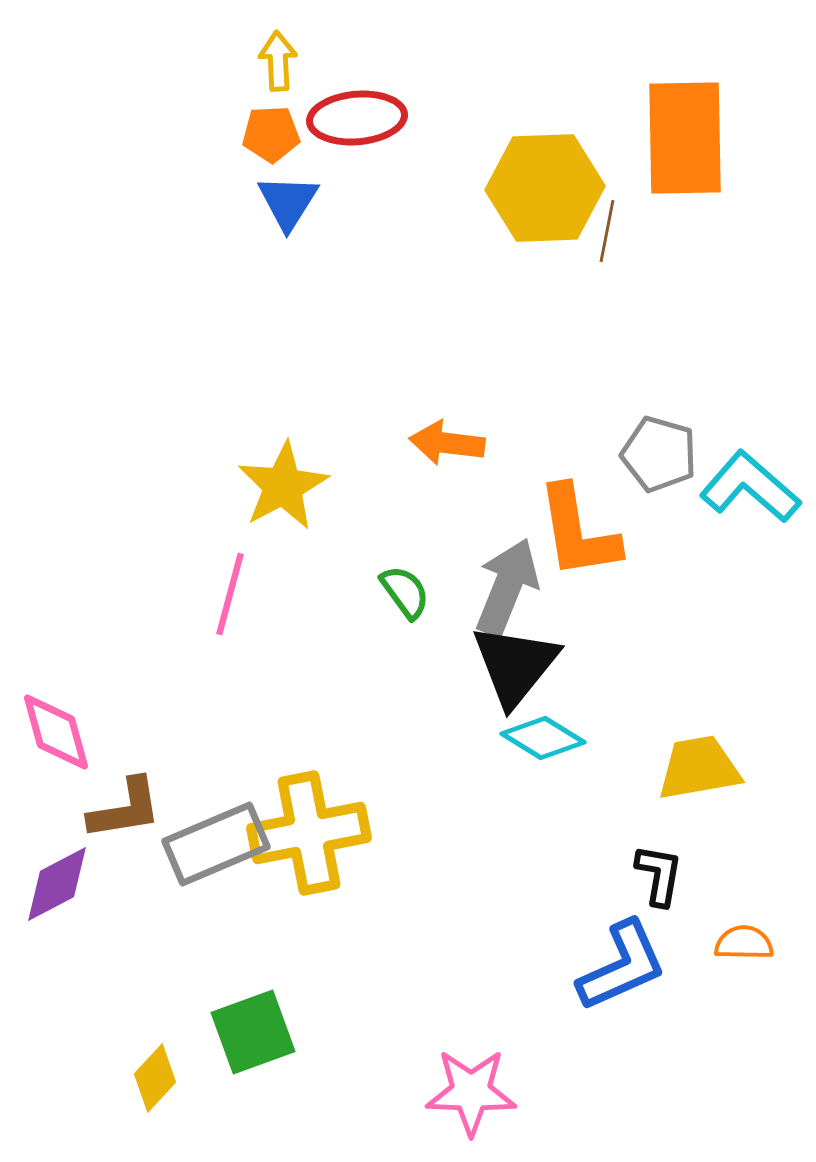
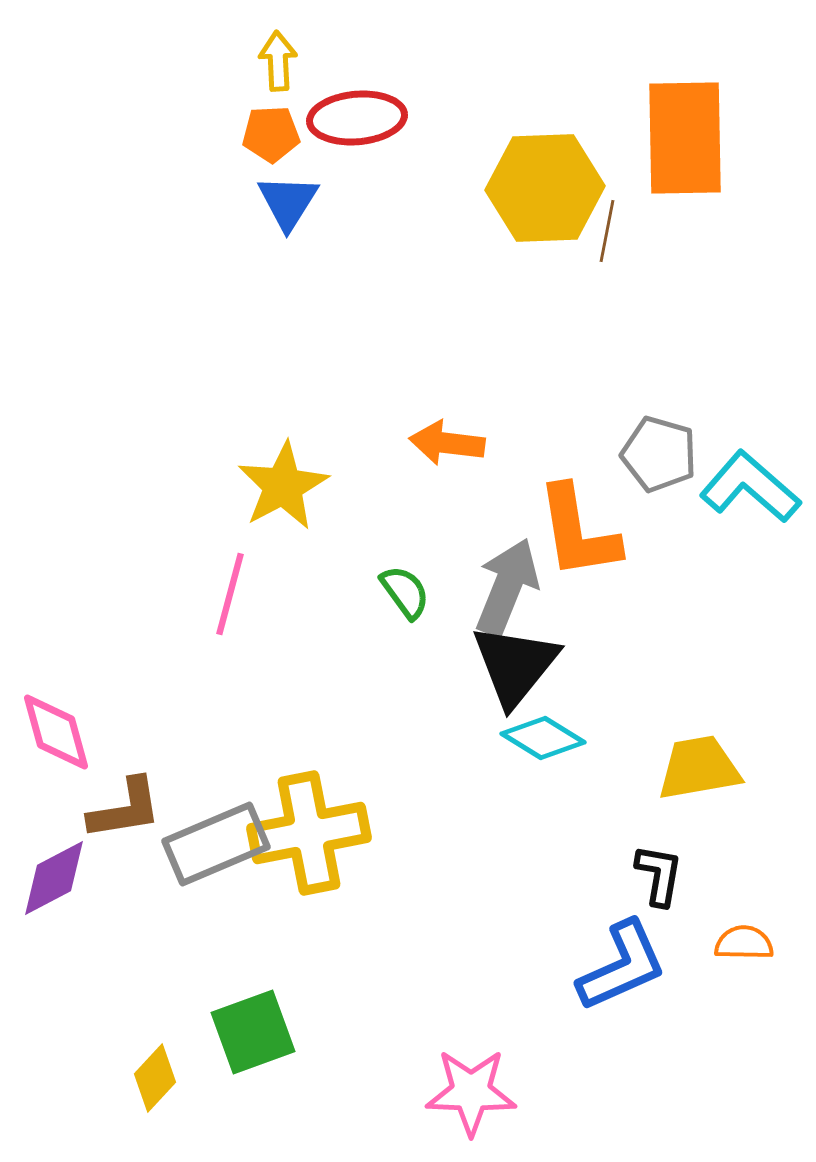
purple diamond: moved 3 px left, 6 px up
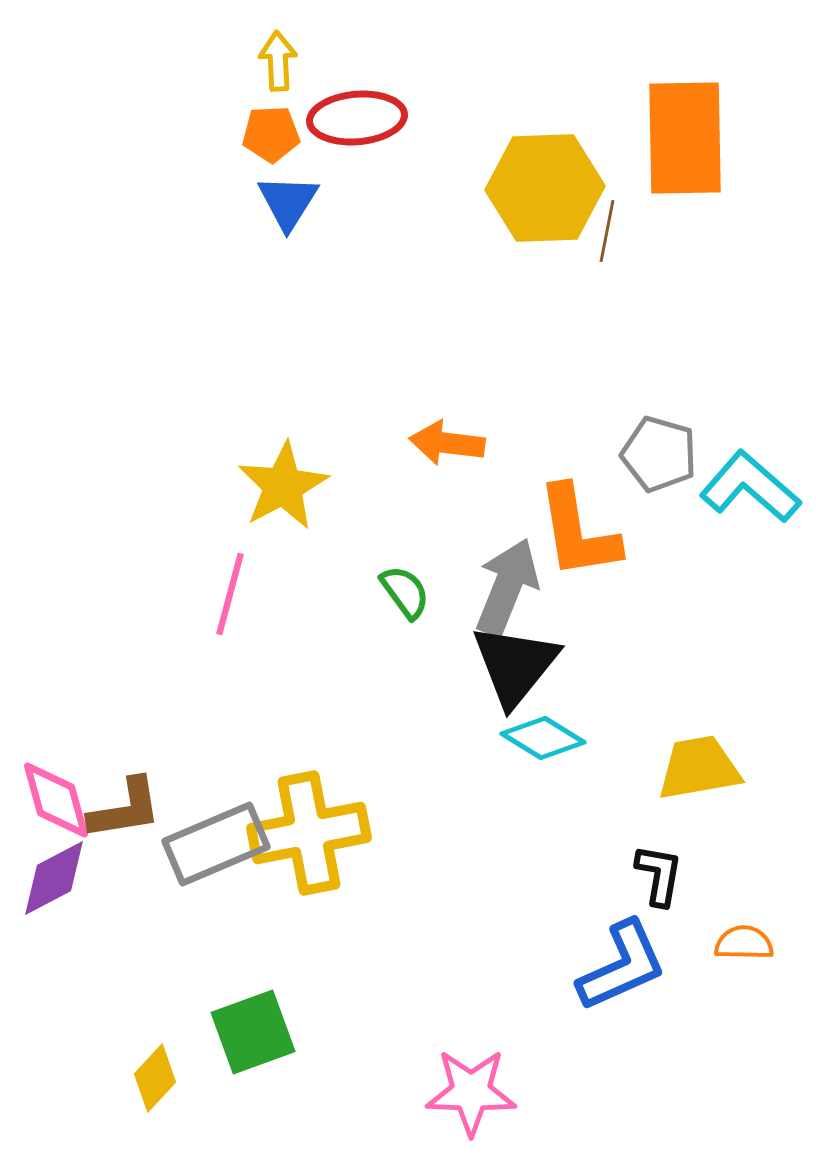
pink diamond: moved 68 px down
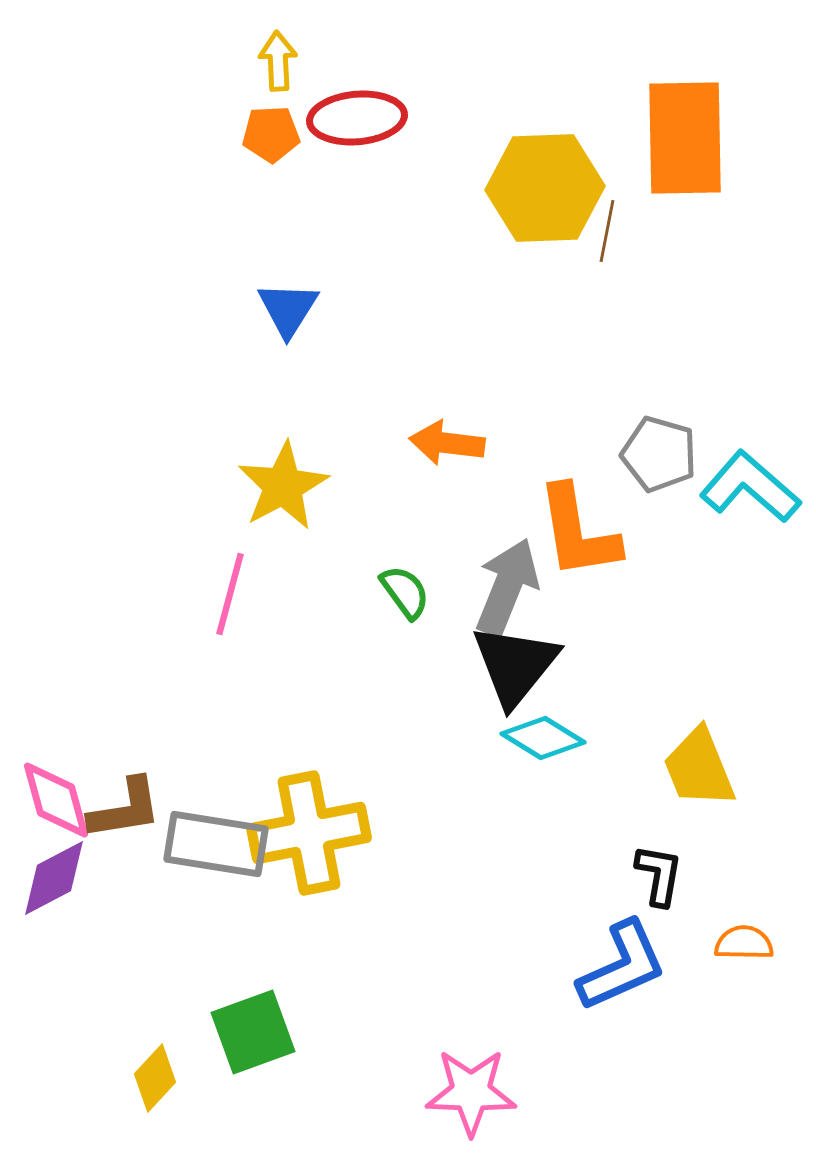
blue triangle: moved 107 px down
yellow trapezoid: rotated 102 degrees counterclockwise
gray rectangle: rotated 32 degrees clockwise
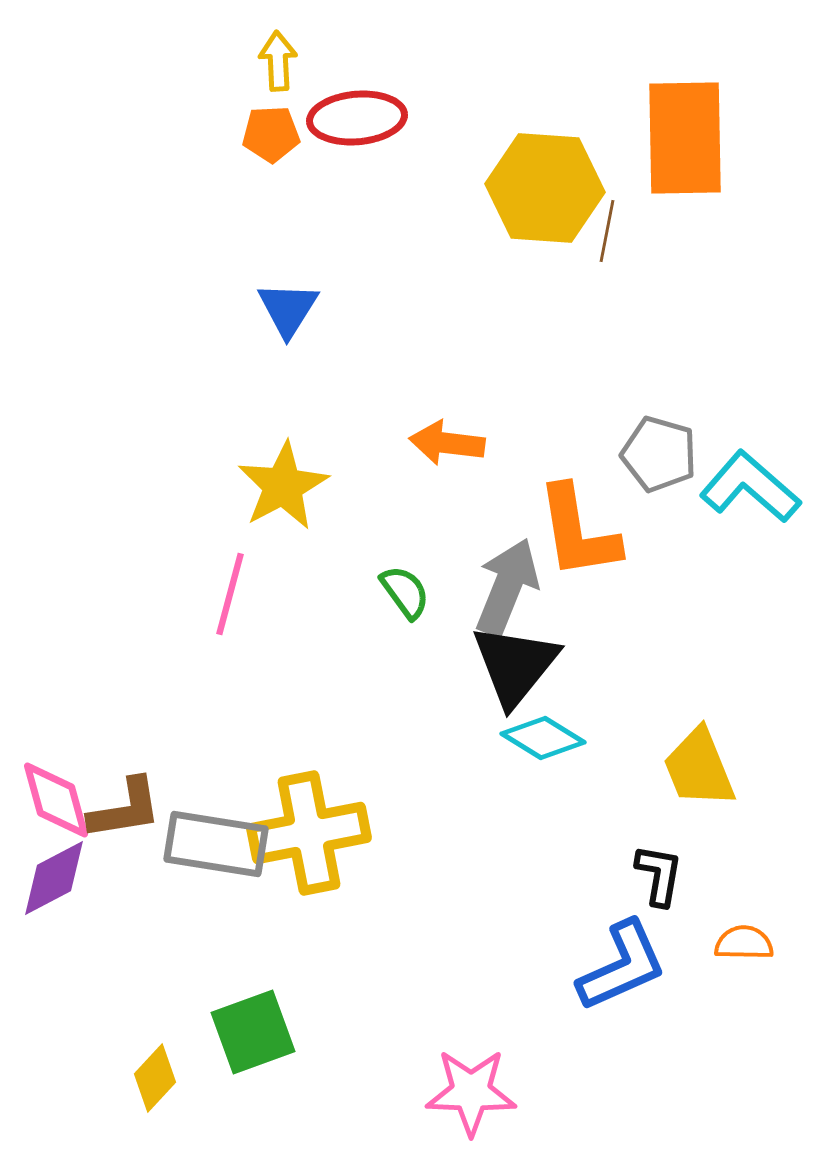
yellow hexagon: rotated 6 degrees clockwise
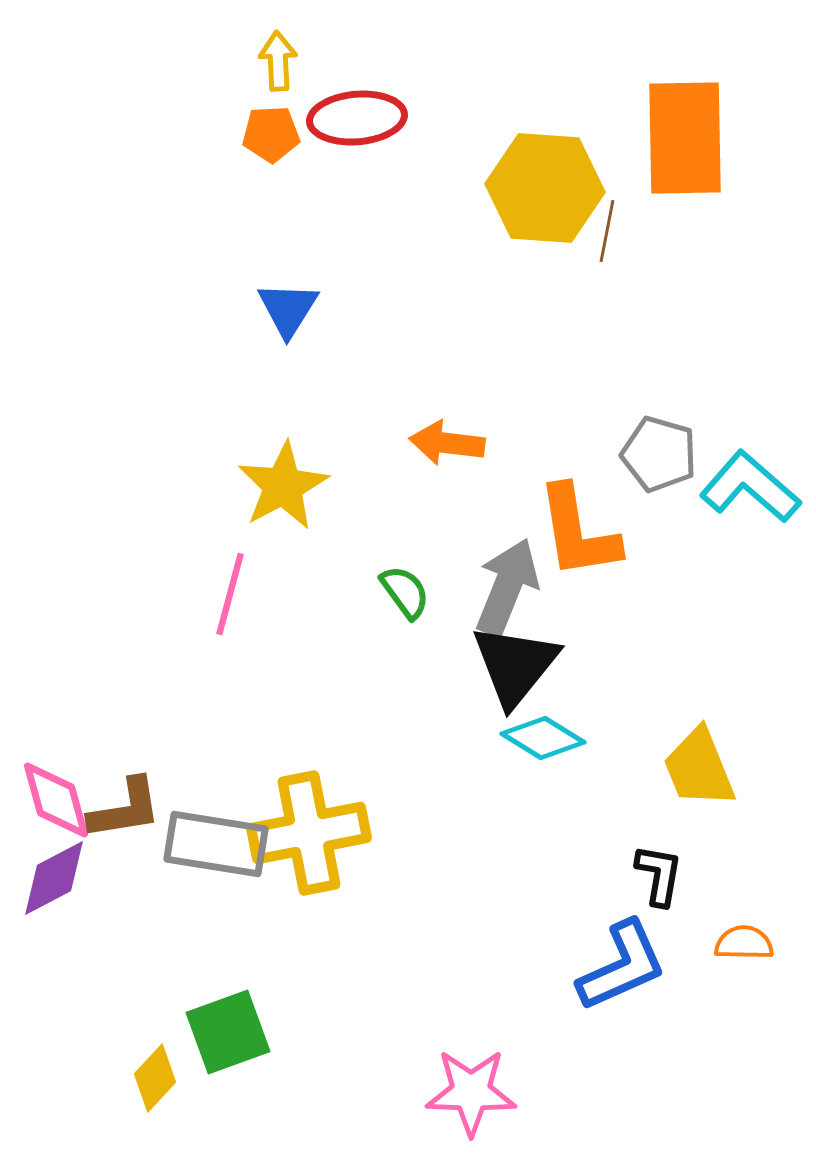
green square: moved 25 px left
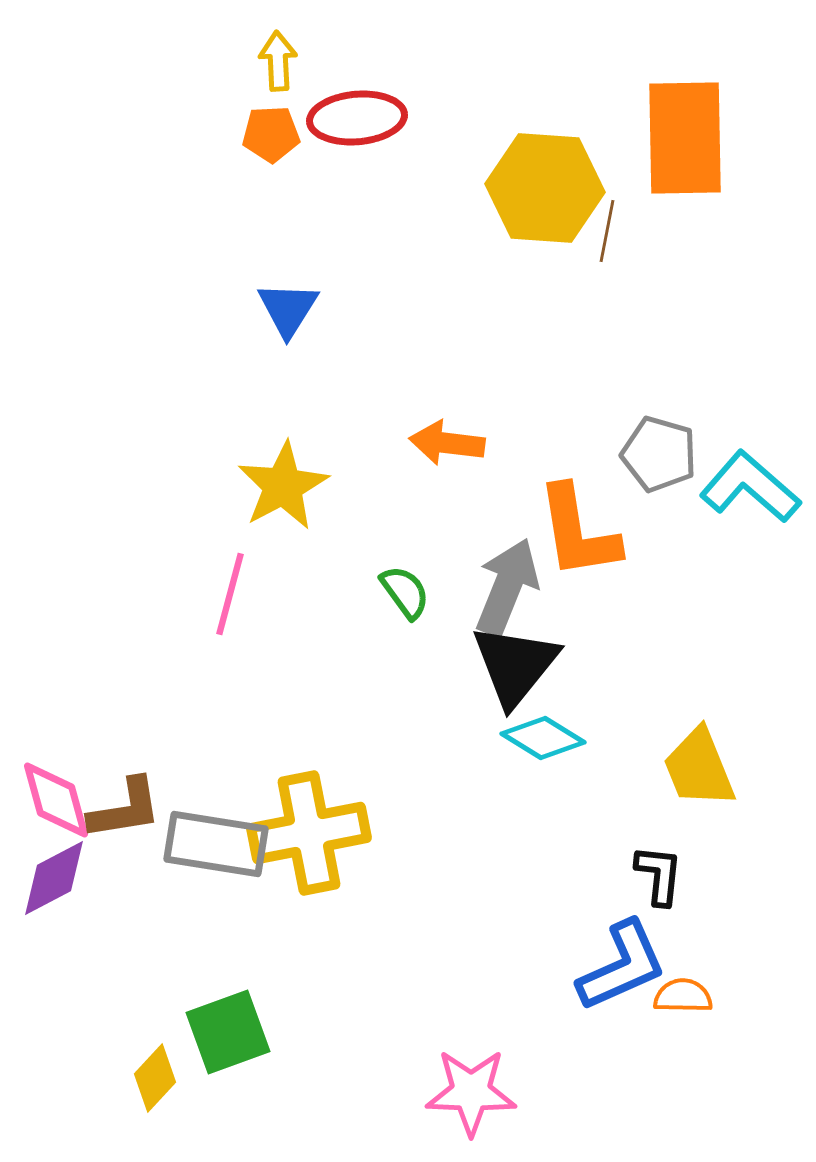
black L-shape: rotated 4 degrees counterclockwise
orange semicircle: moved 61 px left, 53 px down
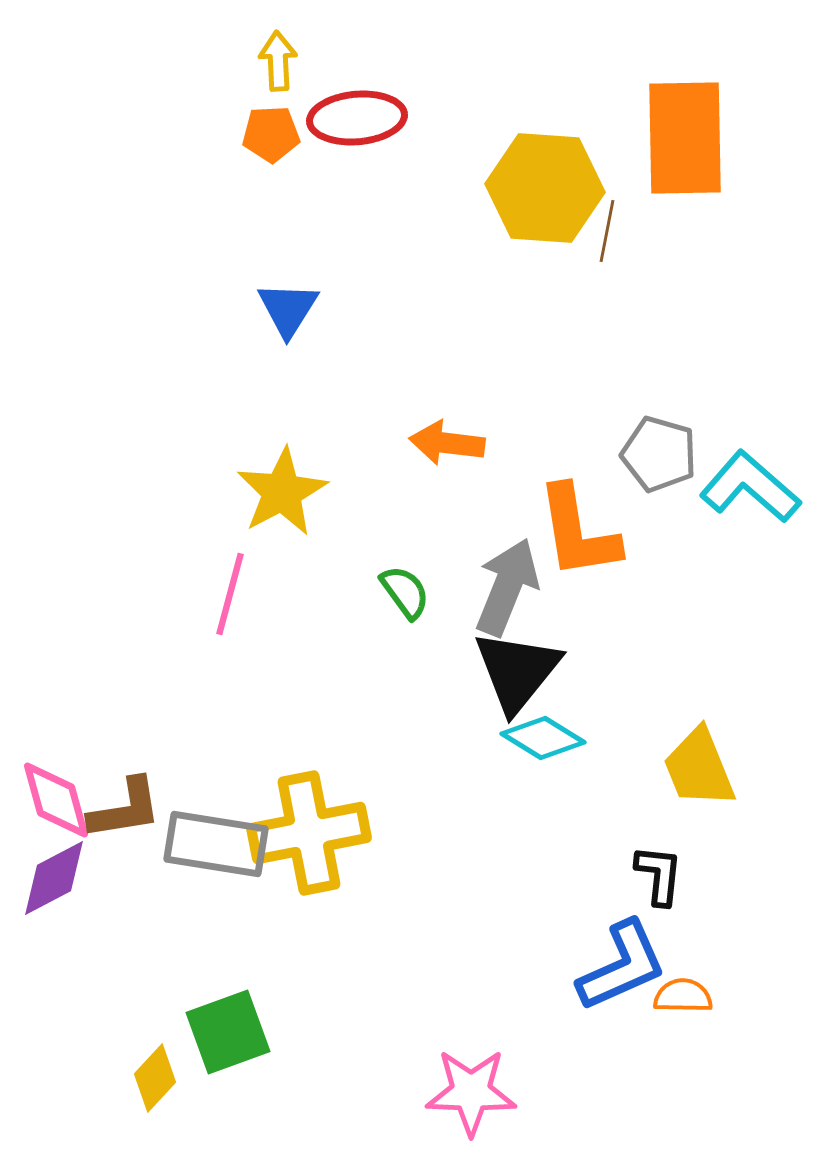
yellow star: moved 1 px left, 6 px down
black triangle: moved 2 px right, 6 px down
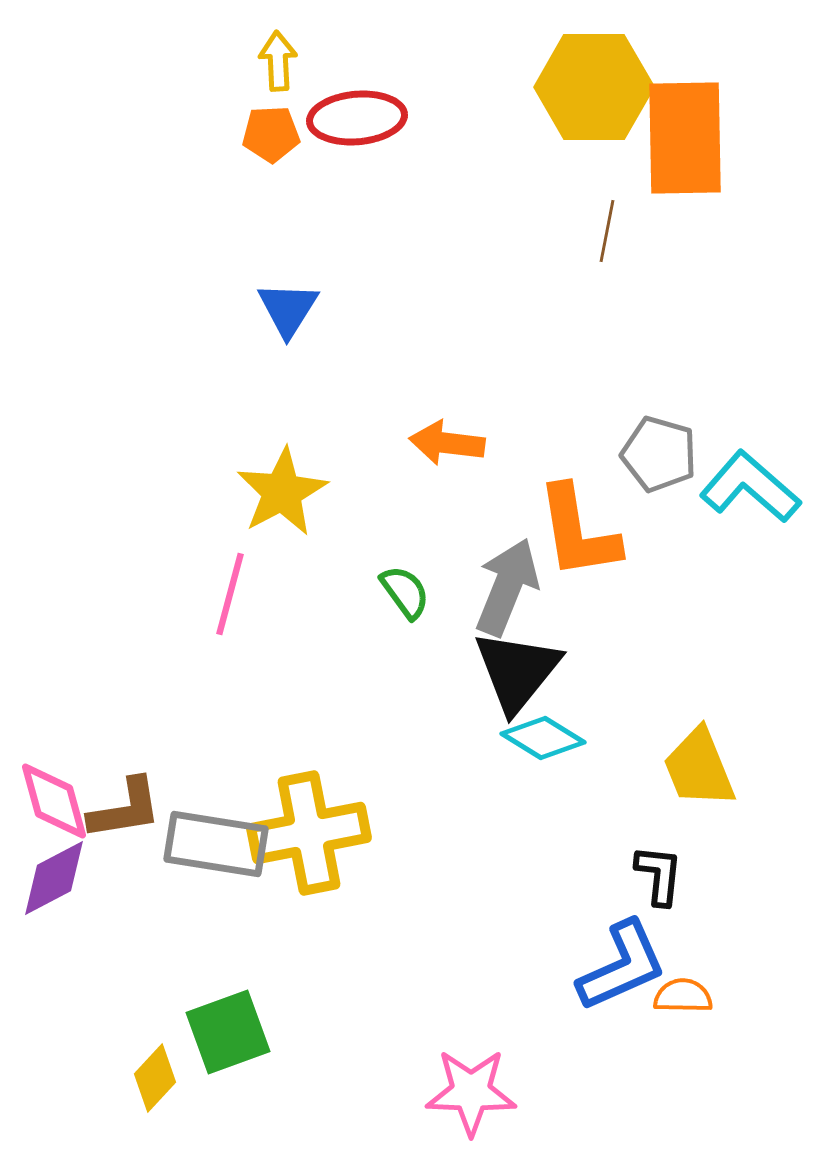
yellow hexagon: moved 49 px right, 101 px up; rotated 4 degrees counterclockwise
pink diamond: moved 2 px left, 1 px down
